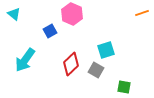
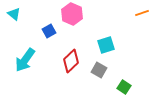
blue square: moved 1 px left
cyan square: moved 5 px up
red diamond: moved 3 px up
gray square: moved 3 px right
green square: rotated 24 degrees clockwise
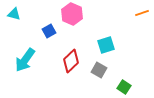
cyan triangle: rotated 24 degrees counterclockwise
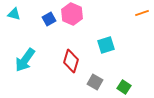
blue square: moved 12 px up
red diamond: rotated 30 degrees counterclockwise
gray square: moved 4 px left, 12 px down
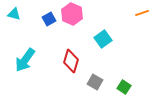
cyan square: moved 3 px left, 6 px up; rotated 18 degrees counterclockwise
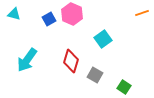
cyan arrow: moved 2 px right
gray square: moved 7 px up
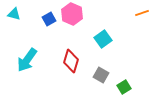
gray square: moved 6 px right
green square: rotated 24 degrees clockwise
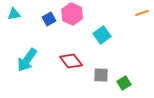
cyan triangle: rotated 24 degrees counterclockwise
cyan square: moved 1 px left, 4 px up
red diamond: rotated 55 degrees counterclockwise
gray square: rotated 28 degrees counterclockwise
green square: moved 4 px up
